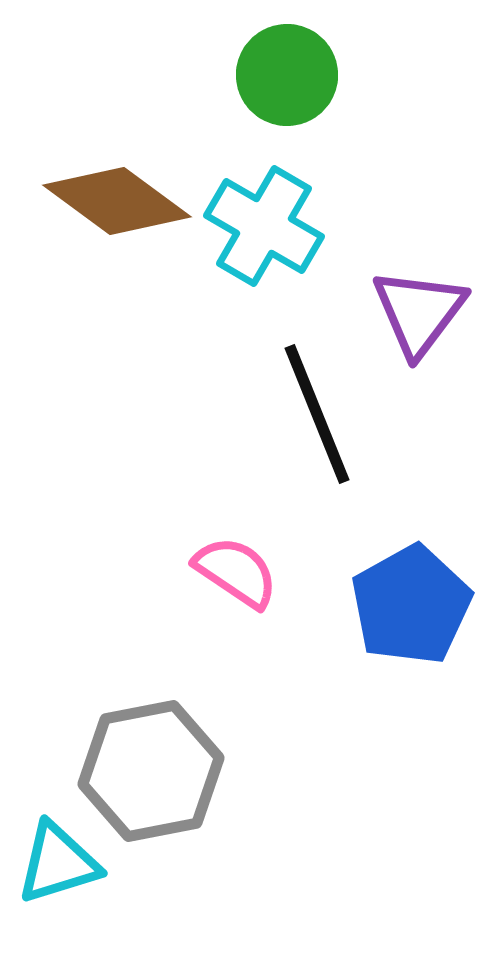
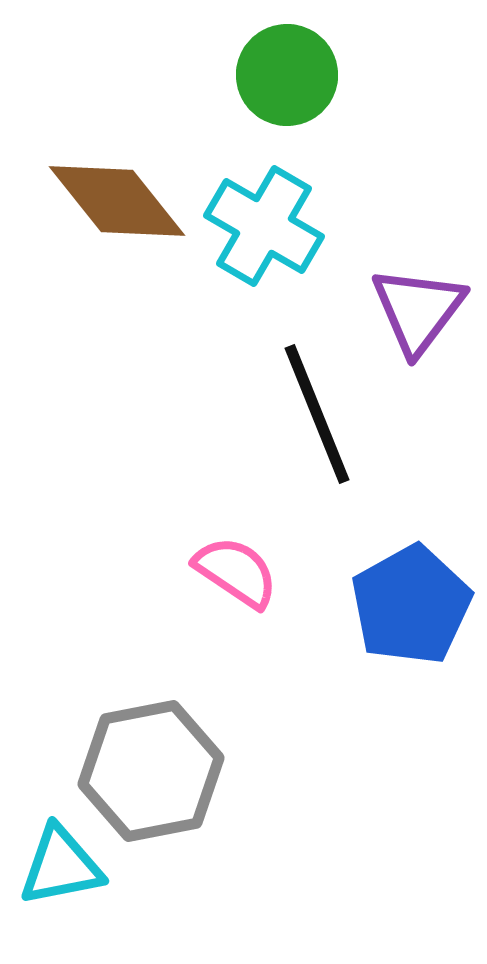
brown diamond: rotated 15 degrees clockwise
purple triangle: moved 1 px left, 2 px up
cyan triangle: moved 3 px right, 3 px down; rotated 6 degrees clockwise
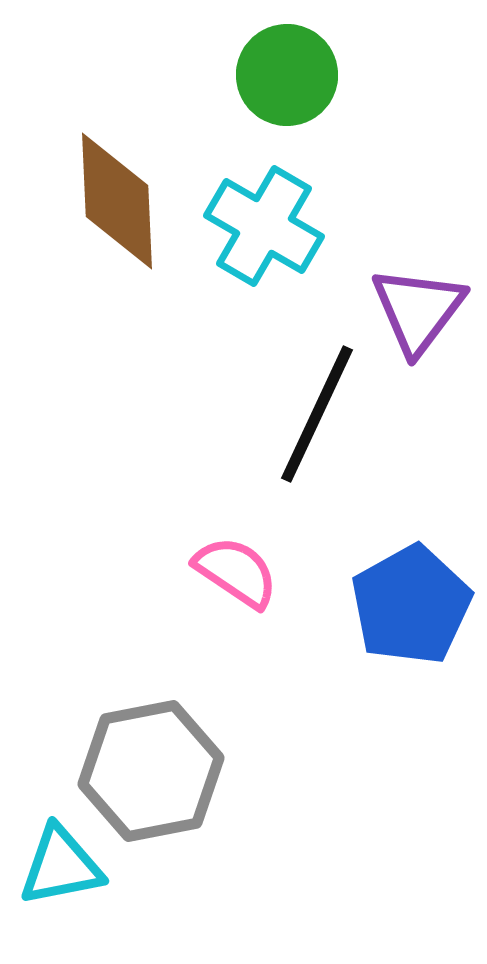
brown diamond: rotated 36 degrees clockwise
black line: rotated 47 degrees clockwise
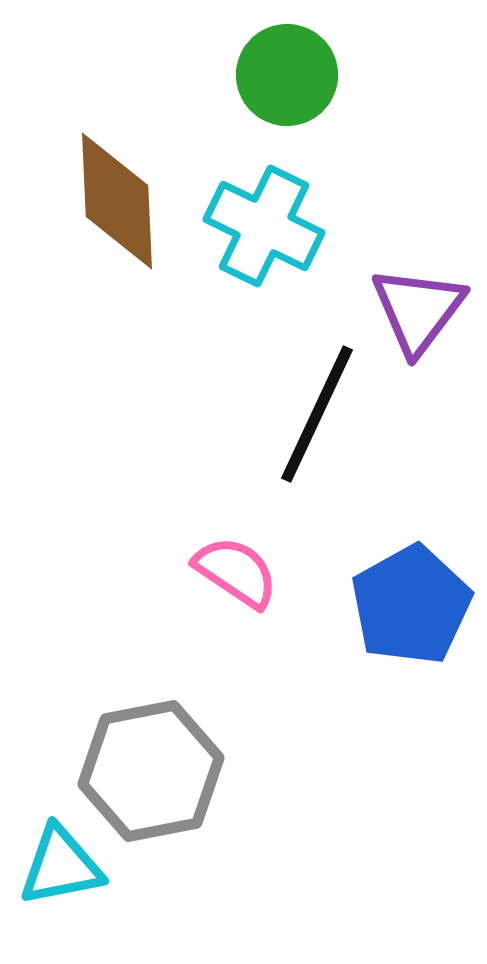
cyan cross: rotated 4 degrees counterclockwise
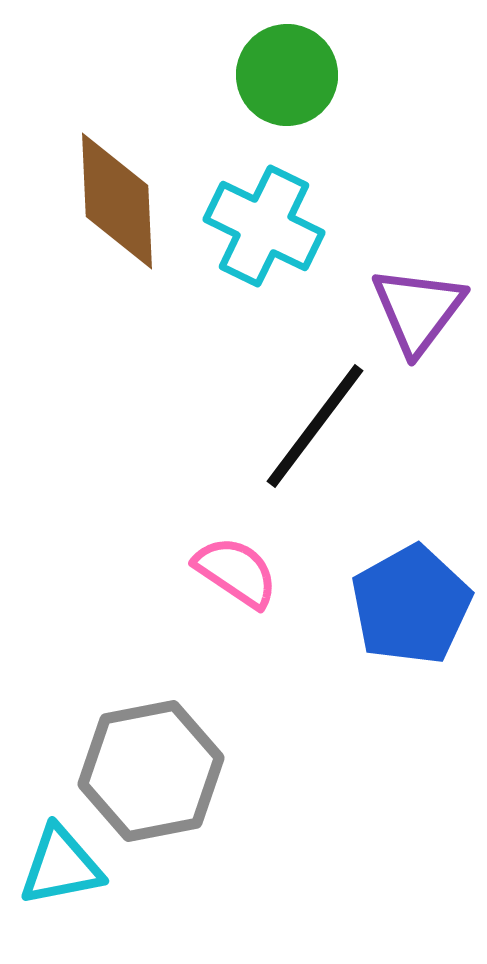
black line: moved 2 px left, 12 px down; rotated 12 degrees clockwise
